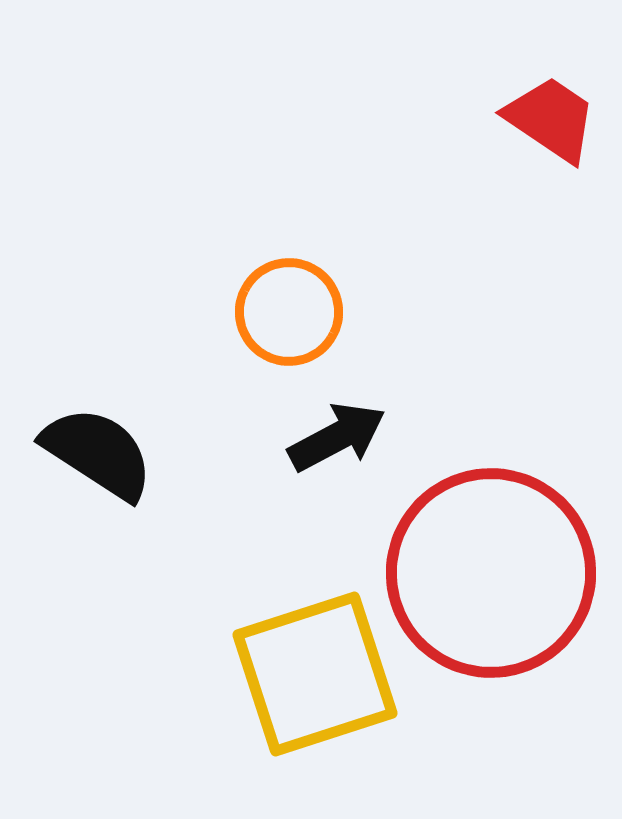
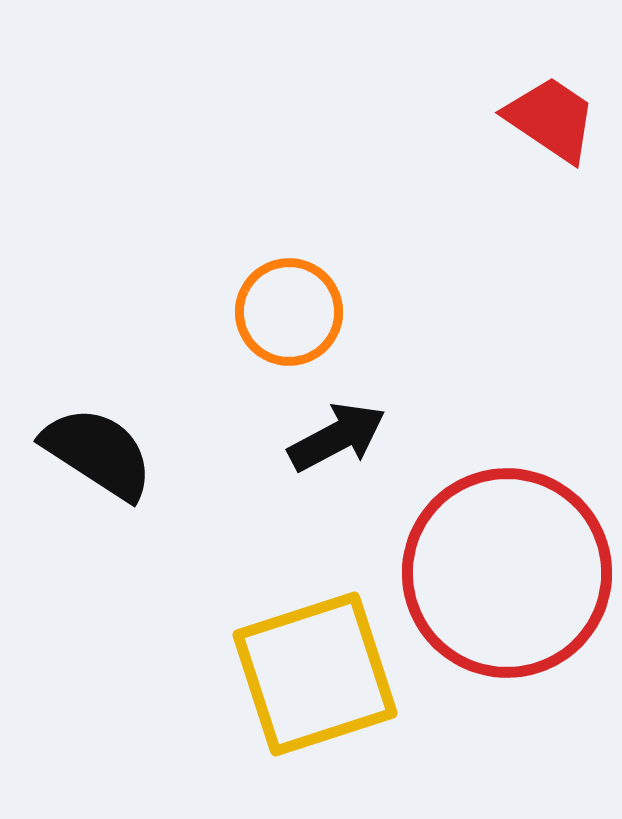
red circle: moved 16 px right
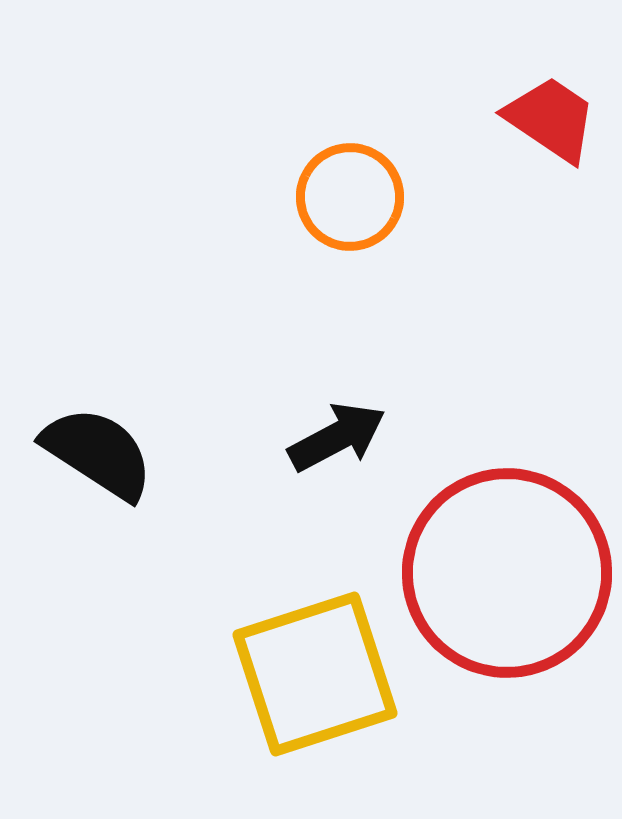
orange circle: moved 61 px right, 115 px up
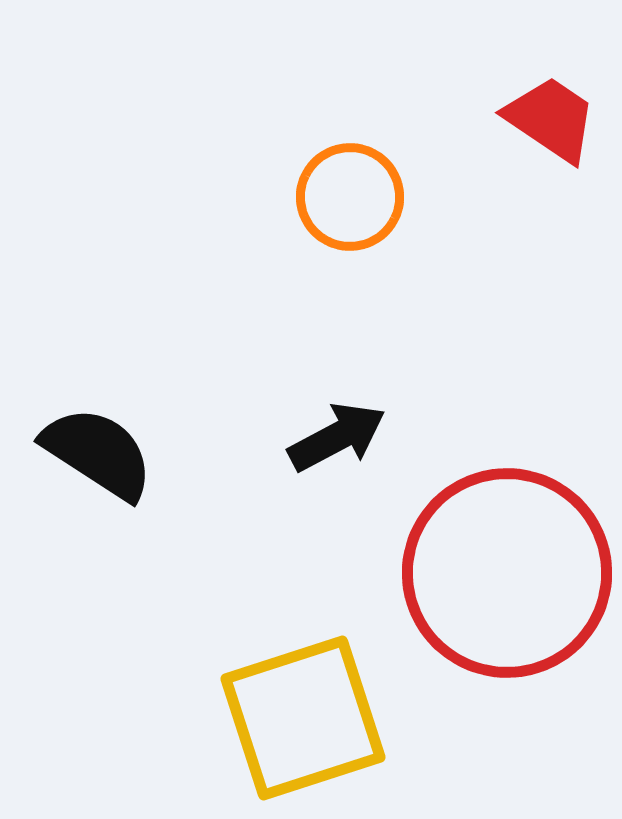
yellow square: moved 12 px left, 44 px down
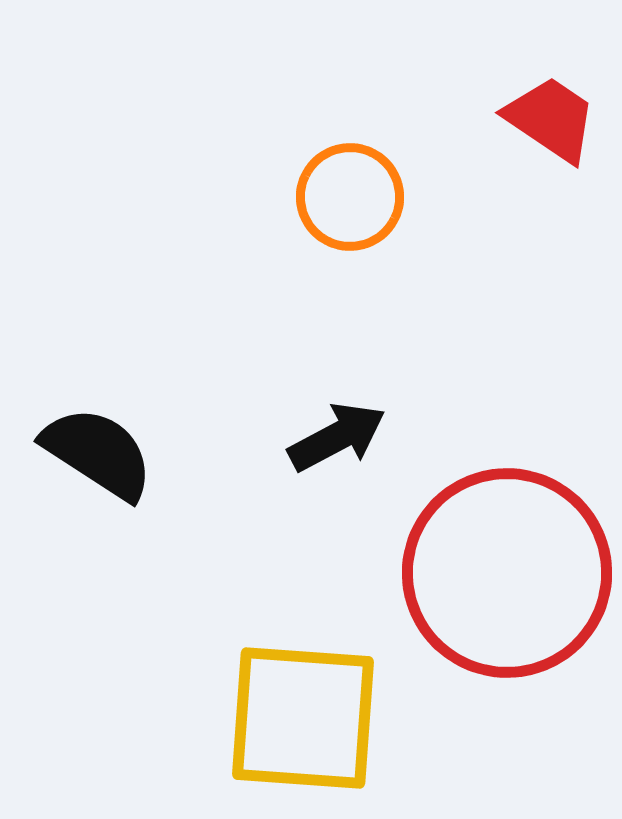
yellow square: rotated 22 degrees clockwise
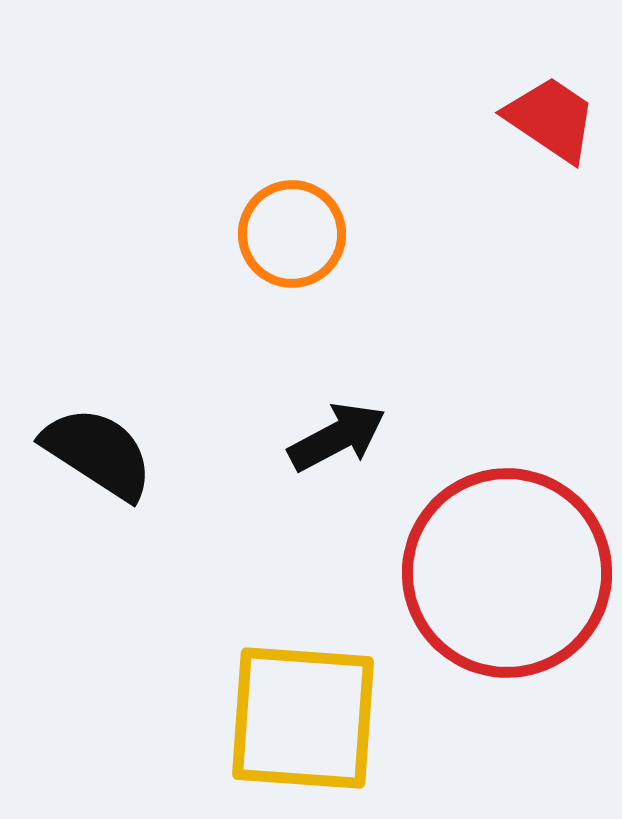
orange circle: moved 58 px left, 37 px down
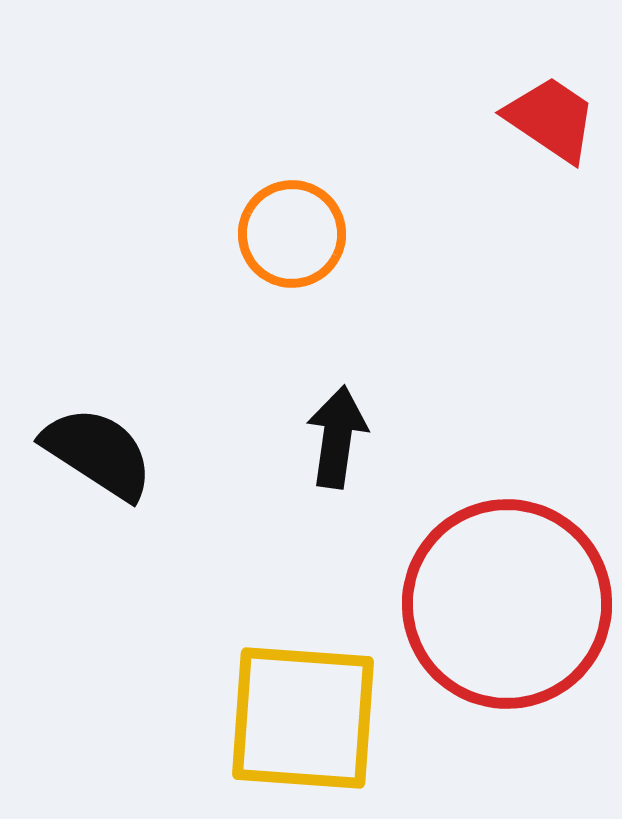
black arrow: rotated 54 degrees counterclockwise
red circle: moved 31 px down
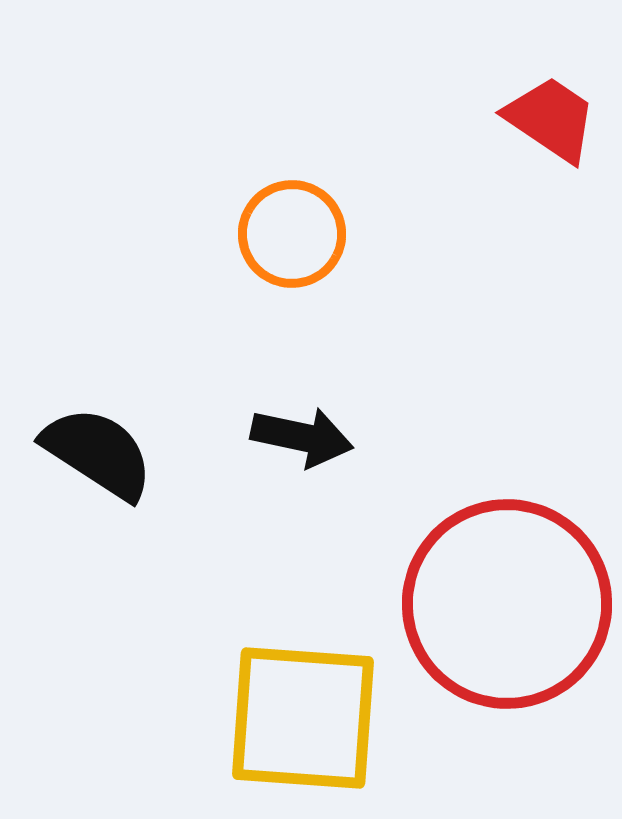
black arrow: moved 35 px left; rotated 94 degrees clockwise
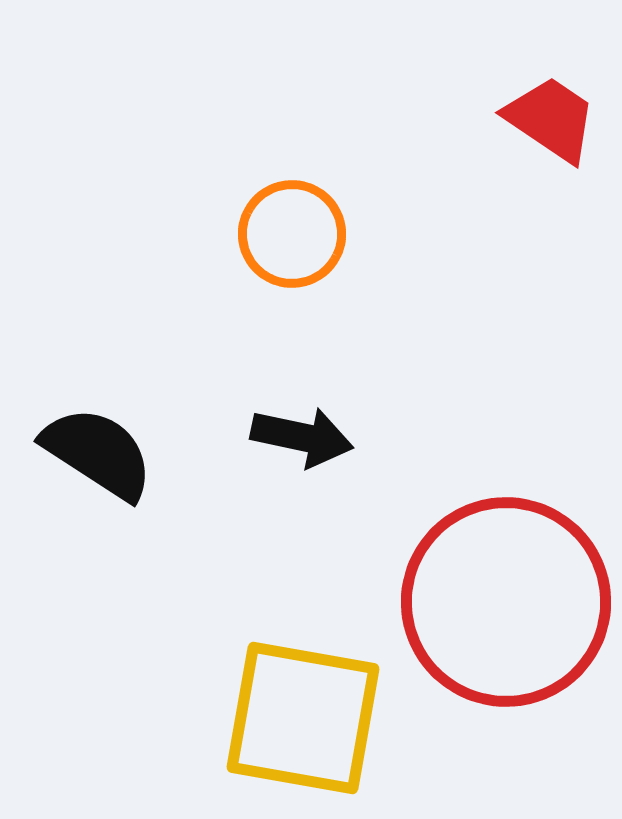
red circle: moved 1 px left, 2 px up
yellow square: rotated 6 degrees clockwise
